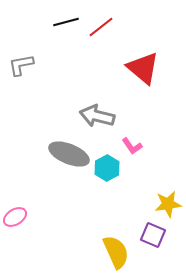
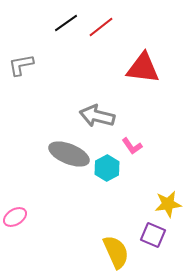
black line: moved 1 px down; rotated 20 degrees counterclockwise
red triangle: rotated 33 degrees counterclockwise
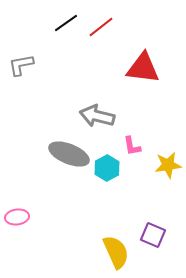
pink L-shape: rotated 25 degrees clockwise
yellow star: moved 39 px up
pink ellipse: moved 2 px right; rotated 25 degrees clockwise
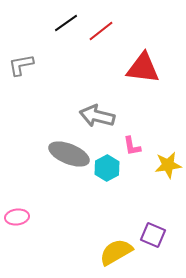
red line: moved 4 px down
yellow semicircle: rotated 96 degrees counterclockwise
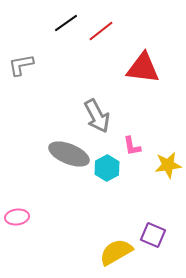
gray arrow: rotated 132 degrees counterclockwise
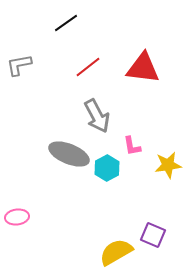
red line: moved 13 px left, 36 px down
gray L-shape: moved 2 px left
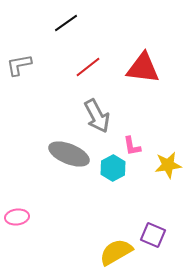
cyan hexagon: moved 6 px right
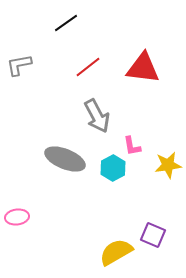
gray ellipse: moved 4 px left, 5 px down
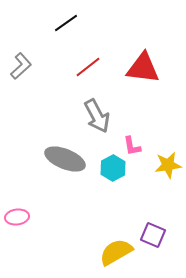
gray L-shape: moved 2 px right, 1 px down; rotated 148 degrees clockwise
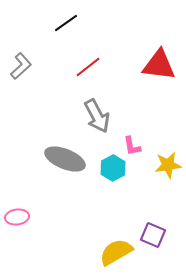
red triangle: moved 16 px right, 3 px up
